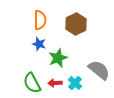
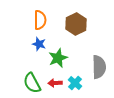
gray semicircle: moved 3 px up; rotated 50 degrees clockwise
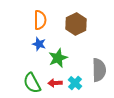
gray semicircle: moved 3 px down
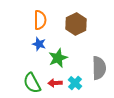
gray semicircle: moved 2 px up
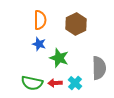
green star: moved 1 px right; rotated 30 degrees counterclockwise
green semicircle: rotated 50 degrees counterclockwise
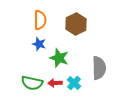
cyan cross: moved 1 px left
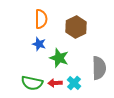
orange semicircle: moved 1 px right, 1 px up
brown hexagon: moved 3 px down
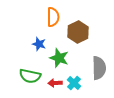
orange semicircle: moved 12 px right, 2 px up
brown hexagon: moved 2 px right, 5 px down
green semicircle: moved 2 px left, 7 px up
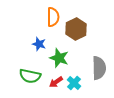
brown hexagon: moved 2 px left, 3 px up
red arrow: moved 1 px right, 1 px up; rotated 32 degrees counterclockwise
